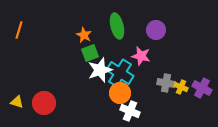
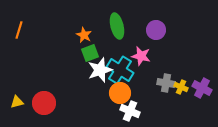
cyan cross: moved 3 px up
yellow triangle: rotated 32 degrees counterclockwise
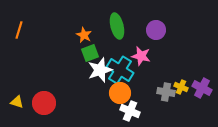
gray cross: moved 9 px down
yellow triangle: rotated 32 degrees clockwise
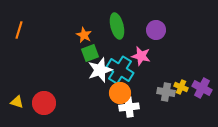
white cross: moved 1 px left, 4 px up; rotated 30 degrees counterclockwise
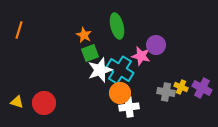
purple circle: moved 15 px down
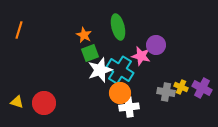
green ellipse: moved 1 px right, 1 px down
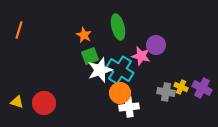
green square: moved 3 px down
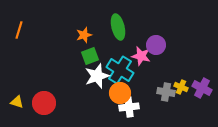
orange star: rotated 28 degrees clockwise
white star: moved 3 px left, 6 px down
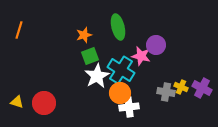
cyan cross: moved 1 px right
white star: rotated 10 degrees counterclockwise
